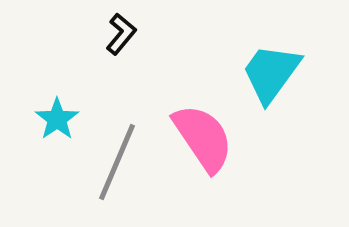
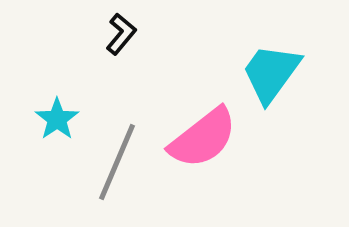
pink semicircle: rotated 86 degrees clockwise
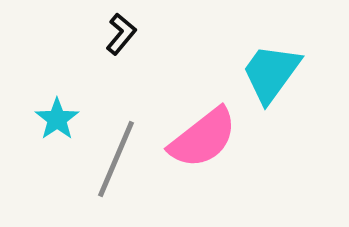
gray line: moved 1 px left, 3 px up
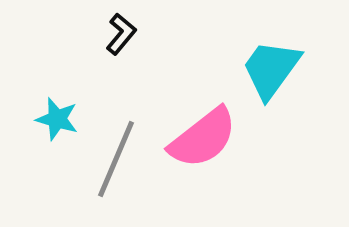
cyan trapezoid: moved 4 px up
cyan star: rotated 21 degrees counterclockwise
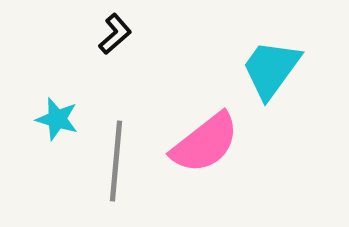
black L-shape: moved 6 px left; rotated 9 degrees clockwise
pink semicircle: moved 2 px right, 5 px down
gray line: moved 2 px down; rotated 18 degrees counterclockwise
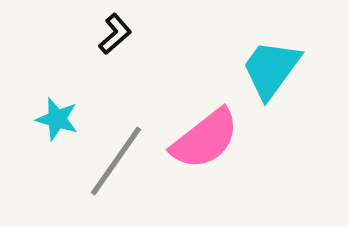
pink semicircle: moved 4 px up
gray line: rotated 30 degrees clockwise
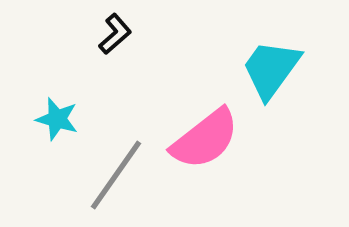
gray line: moved 14 px down
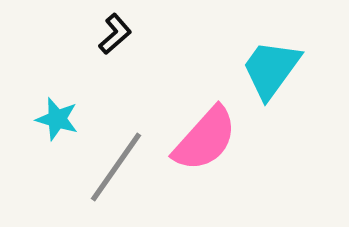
pink semicircle: rotated 10 degrees counterclockwise
gray line: moved 8 px up
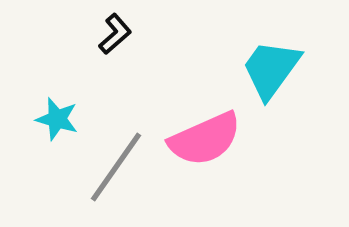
pink semicircle: rotated 24 degrees clockwise
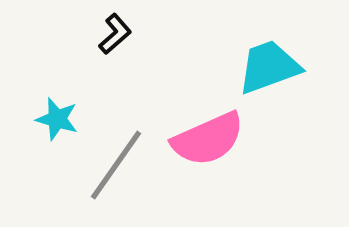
cyan trapezoid: moved 2 px left, 2 px up; rotated 34 degrees clockwise
pink semicircle: moved 3 px right
gray line: moved 2 px up
